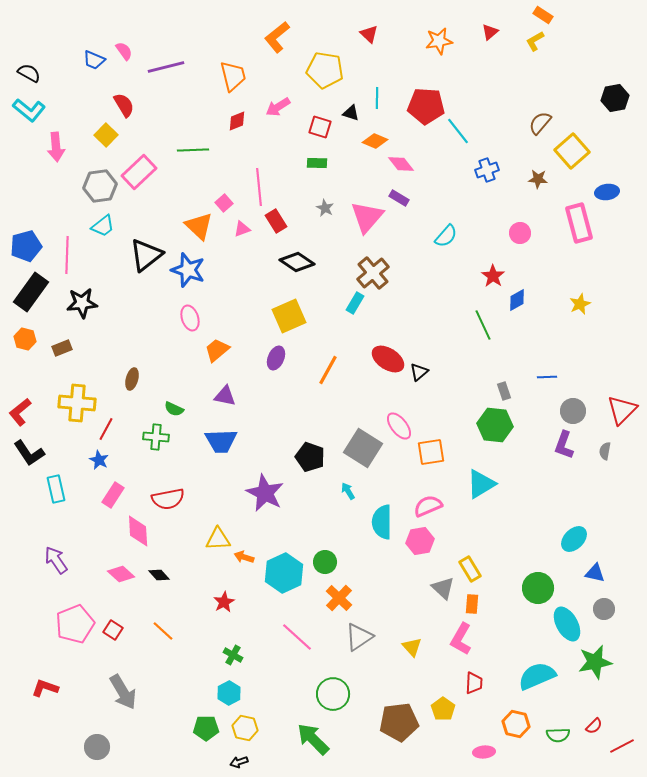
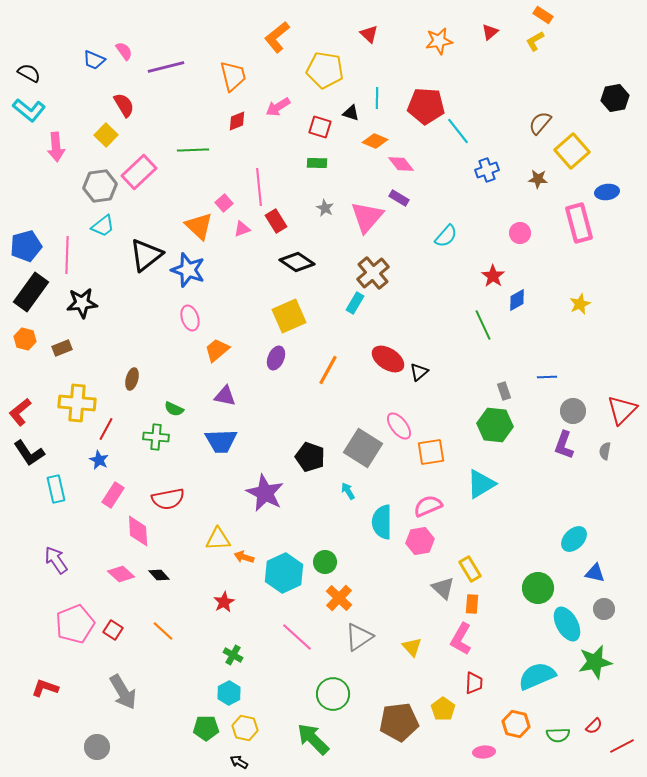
black arrow at (239, 762): rotated 48 degrees clockwise
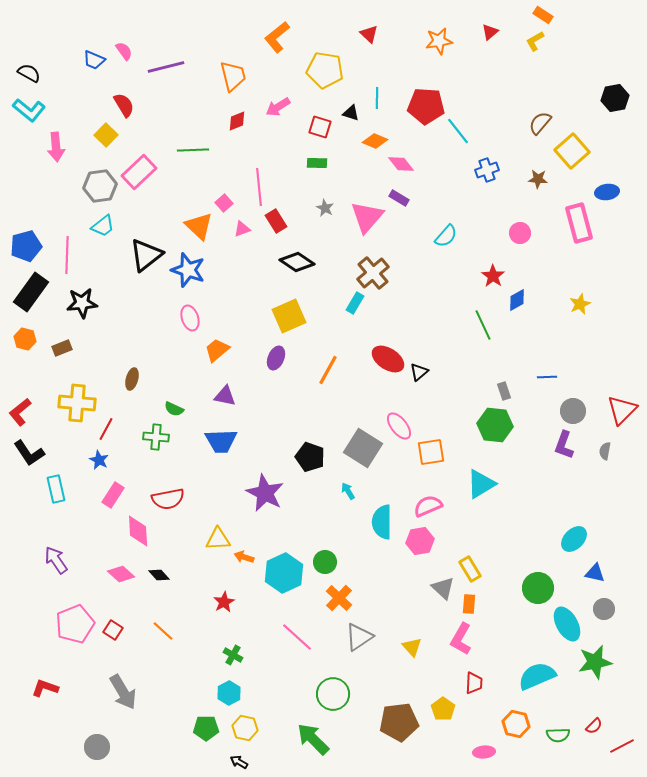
orange rectangle at (472, 604): moved 3 px left
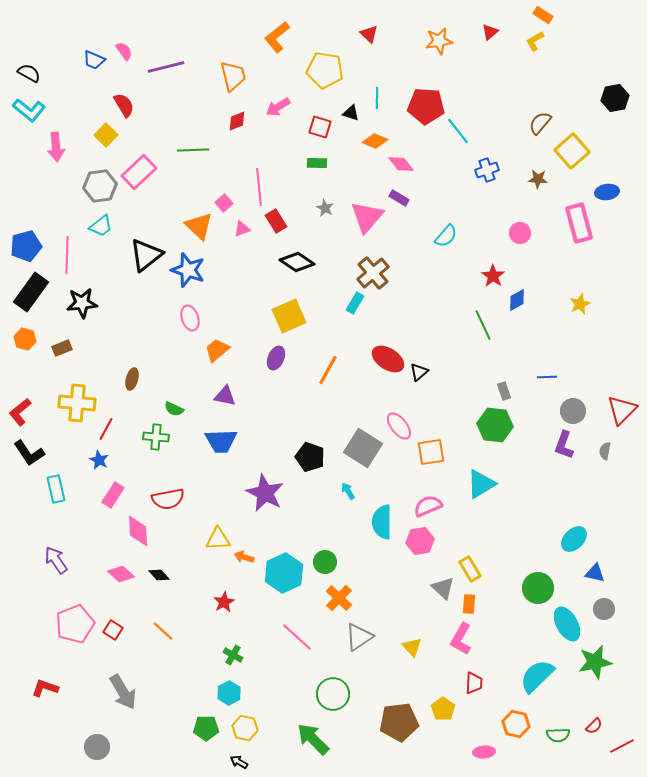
cyan trapezoid at (103, 226): moved 2 px left
cyan semicircle at (537, 676): rotated 21 degrees counterclockwise
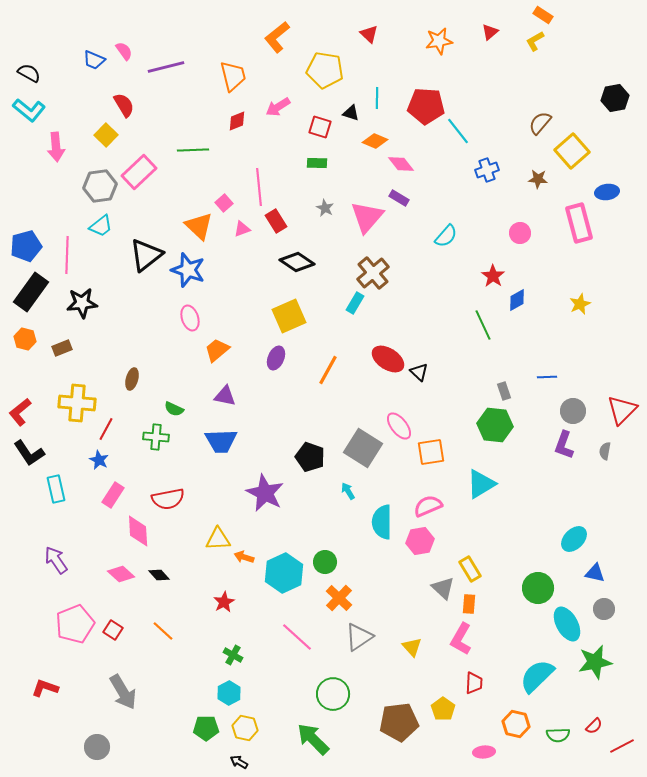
black triangle at (419, 372): rotated 36 degrees counterclockwise
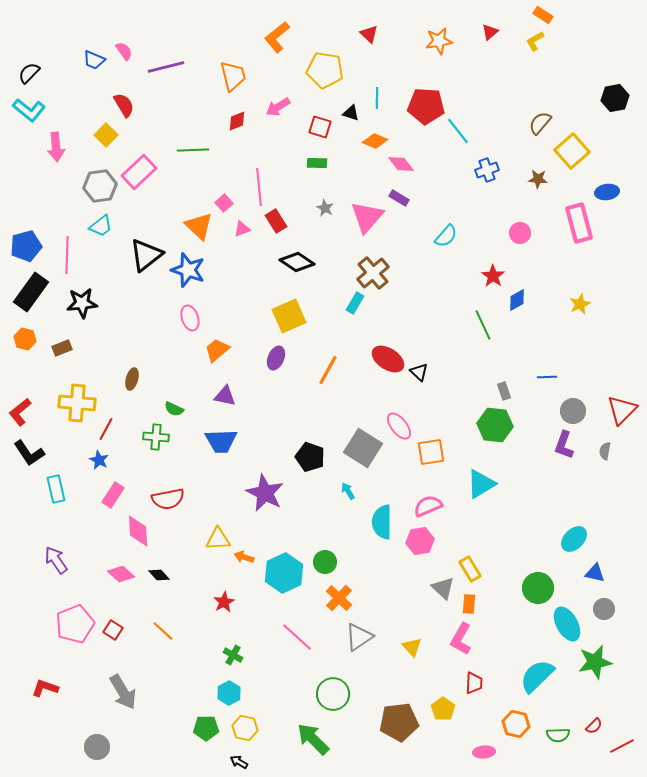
black semicircle at (29, 73): rotated 75 degrees counterclockwise
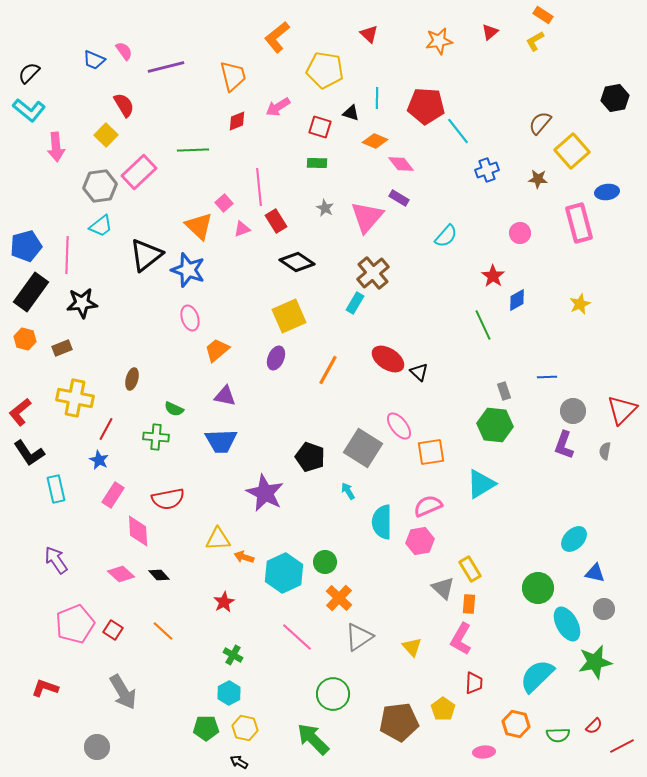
yellow cross at (77, 403): moved 2 px left, 5 px up; rotated 6 degrees clockwise
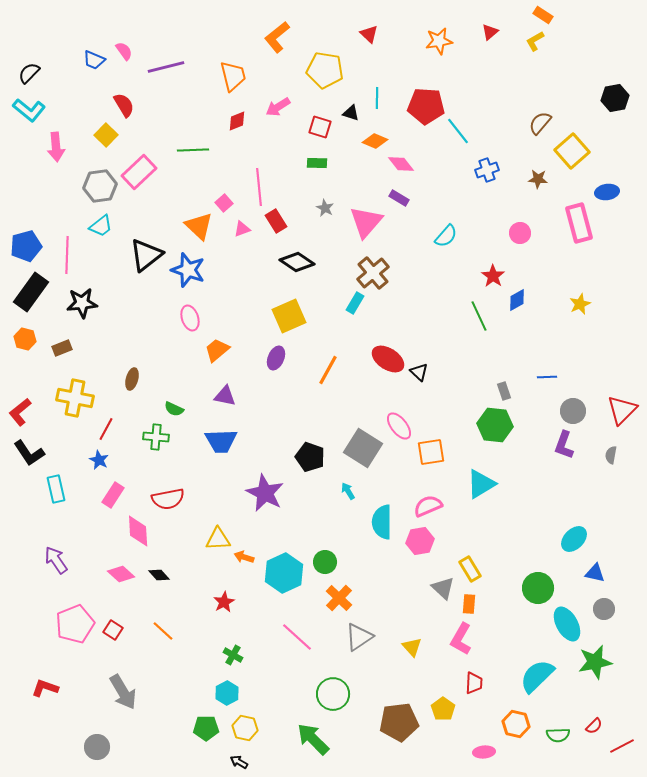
pink triangle at (367, 217): moved 1 px left, 5 px down
green line at (483, 325): moved 4 px left, 9 px up
gray semicircle at (605, 451): moved 6 px right, 4 px down
cyan hexagon at (229, 693): moved 2 px left
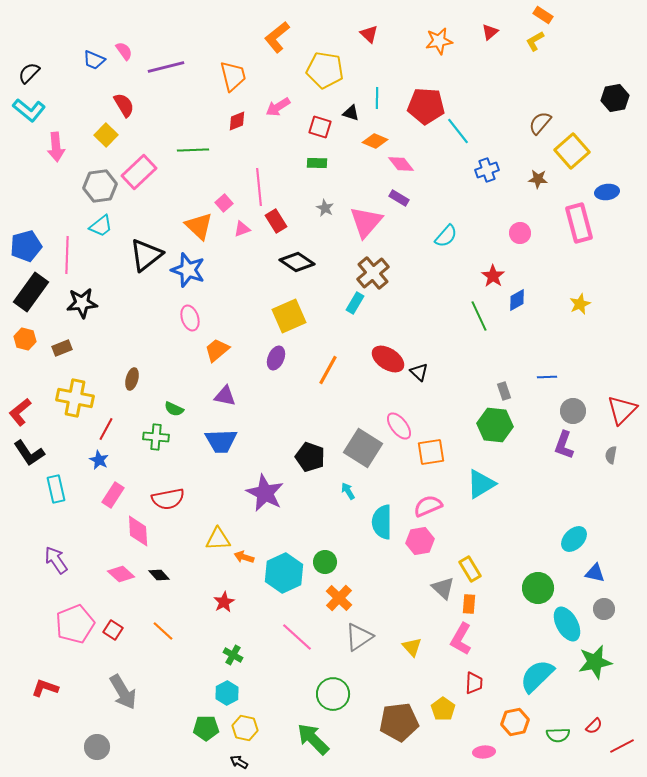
orange hexagon at (516, 724): moved 1 px left, 2 px up; rotated 24 degrees counterclockwise
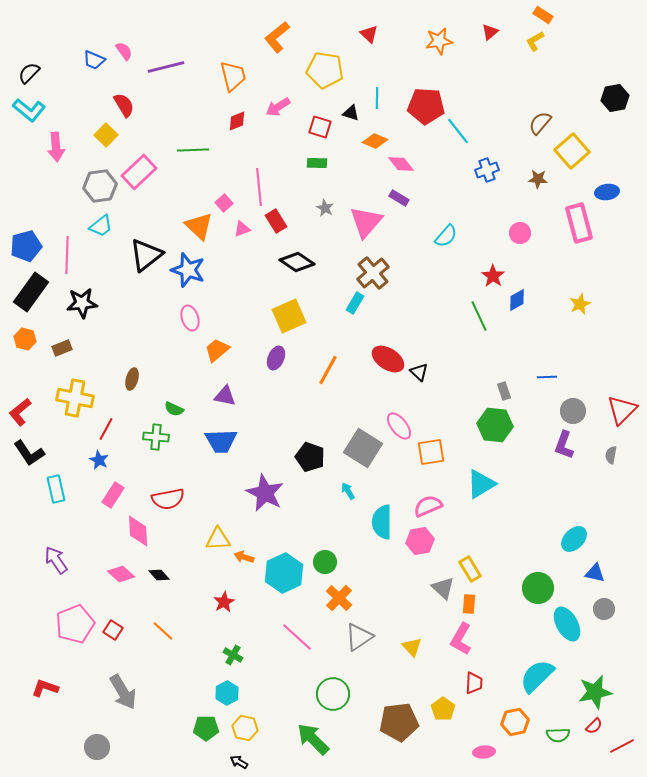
green star at (595, 662): moved 30 px down
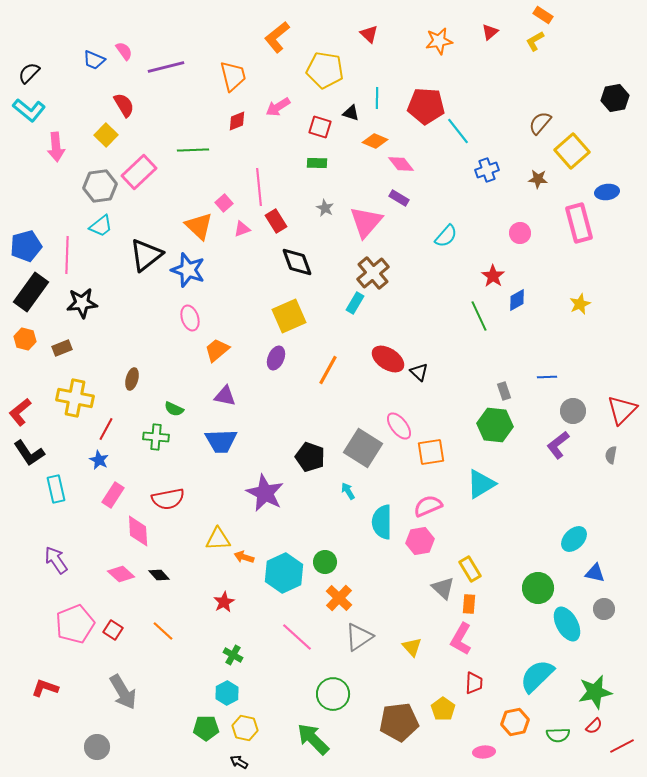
black diamond at (297, 262): rotated 36 degrees clockwise
purple L-shape at (564, 445): moved 6 px left; rotated 32 degrees clockwise
